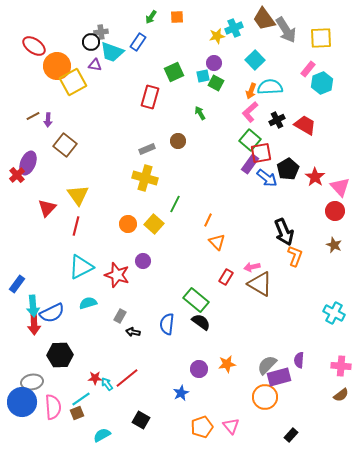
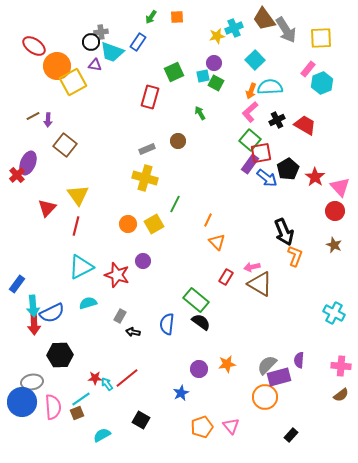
yellow square at (154, 224): rotated 18 degrees clockwise
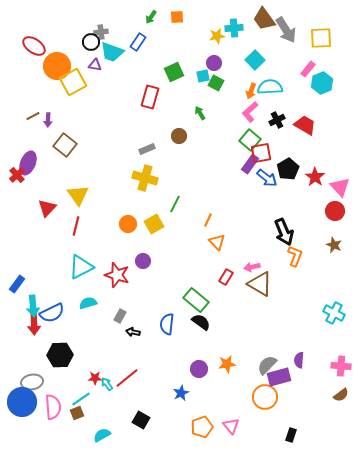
cyan cross at (234, 28): rotated 18 degrees clockwise
brown circle at (178, 141): moved 1 px right, 5 px up
black rectangle at (291, 435): rotated 24 degrees counterclockwise
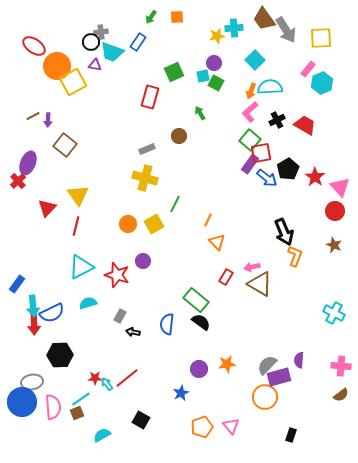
red cross at (17, 175): moved 1 px right, 6 px down
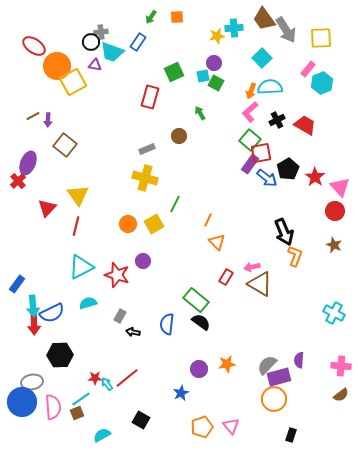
cyan square at (255, 60): moved 7 px right, 2 px up
orange circle at (265, 397): moved 9 px right, 2 px down
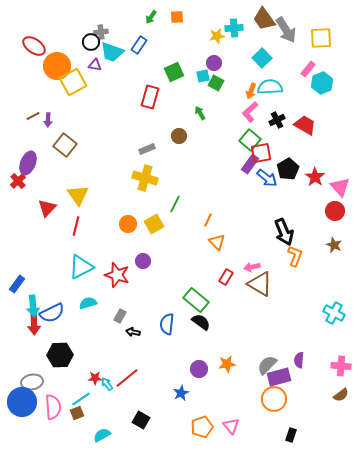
blue rectangle at (138, 42): moved 1 px right, 3 px down
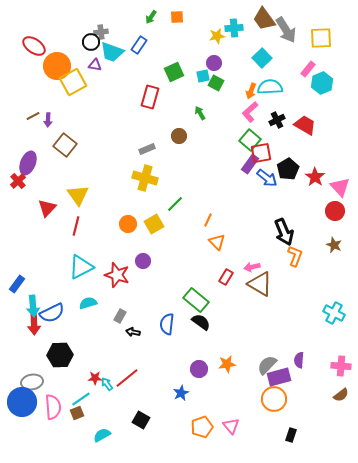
green line at (175, 204): rotated 18 degrees clockwise
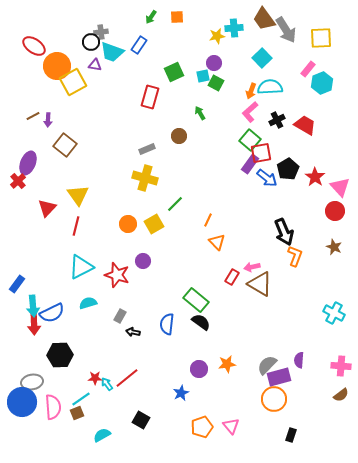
brown star at (334, 245): moved 2 px down
red rectangle at (226, 277): moved 6 px right
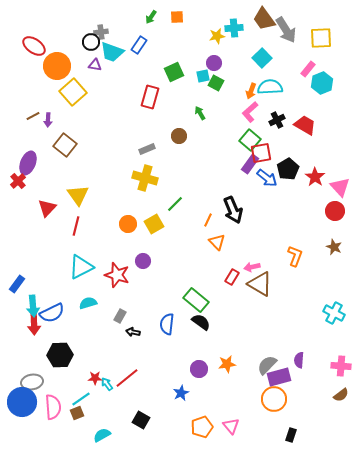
yellow square at (73, 82): moved 10 px down; rotated 12 degrees counterclockwise
black arrow at (284, 232): moved 51 px left, 22 px up
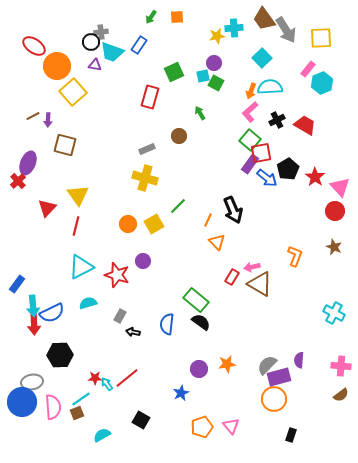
brown square at (65, 145): rotated 25 degrees counterclockwise
green line at (175, 204): moved 3 px right, 2 px down
